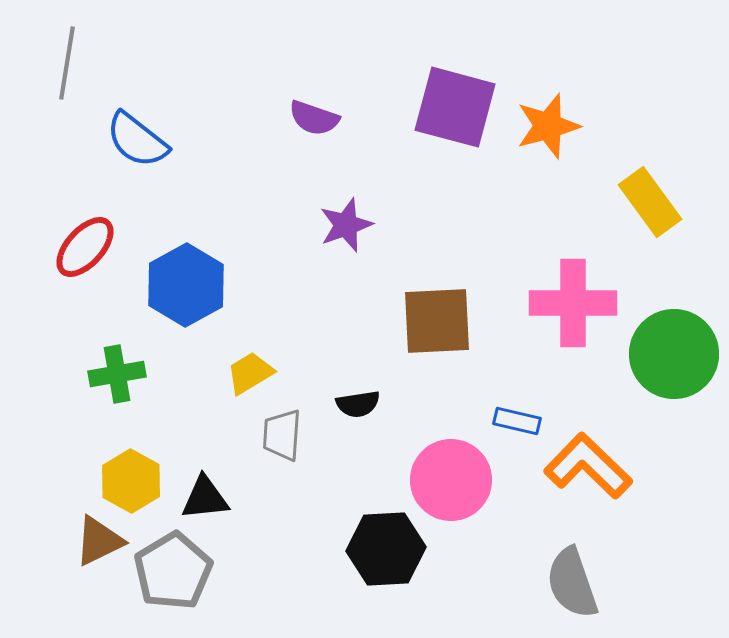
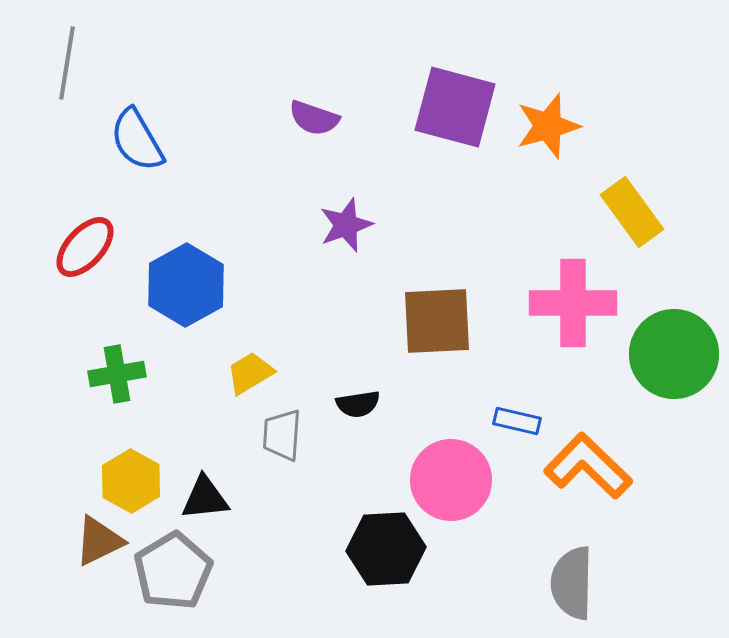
blue semicircle: rotated 22 degrees clockwise
yellow rectangle: moved 18 px left, 10 px down
gray semicircle: rotated 20 degrees clockwise
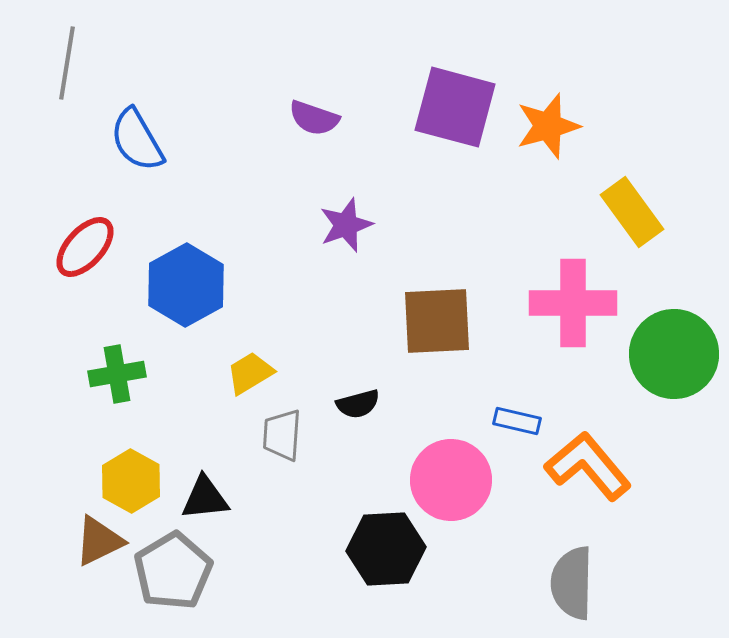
black semicircle: rotated 6 degrees counterclockwise
orange L-shape: rotated 6 degrees clockwise
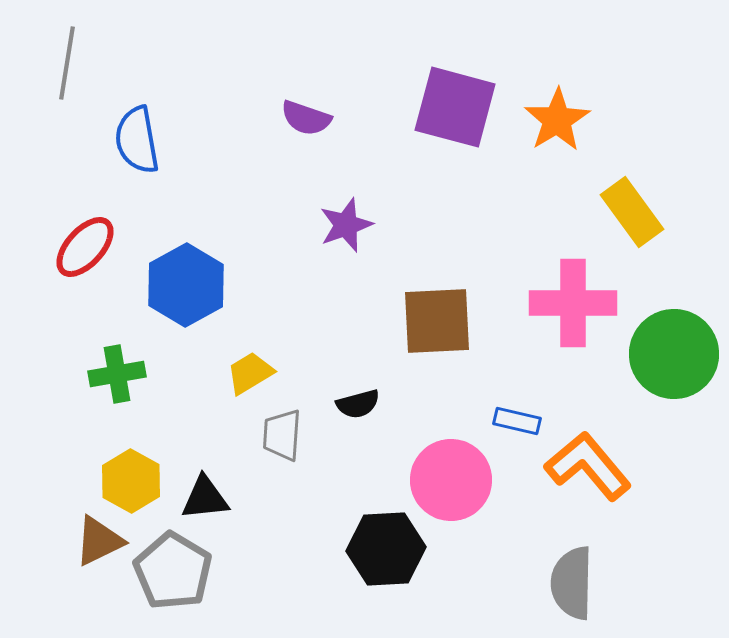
purple semicircle: moved 8 px left
orange star: moved 9 px right, 6 px up; rotated 16 degrees counterclockwise
blue semicircle: rotated 20 degrees clockwise
gray pentagon: rotated 10 degrees counterclockwise
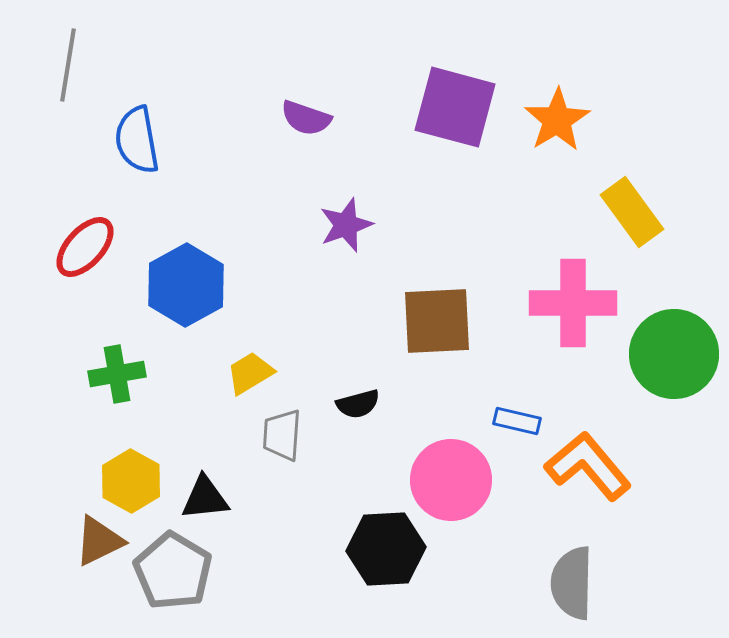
gray line: moved 1 px right, 2 px down
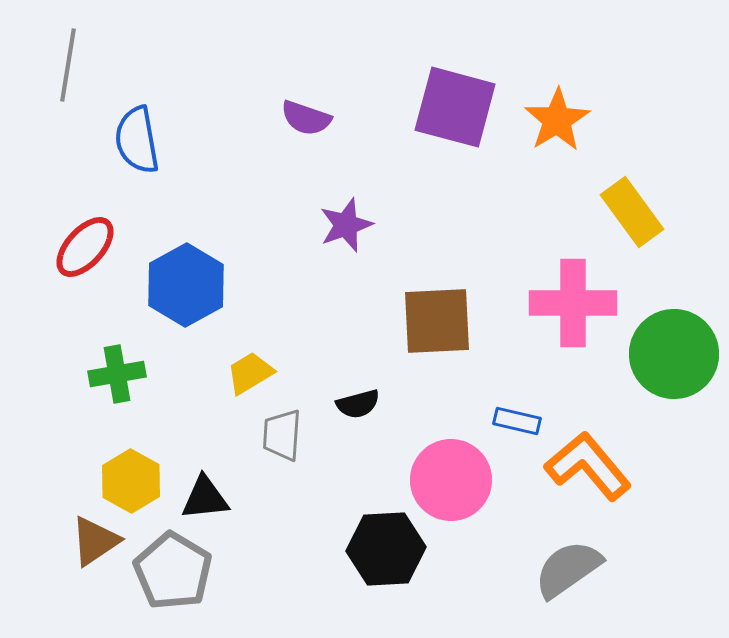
brown triangle: moved 4 px left; rotated 8 degrees counterclockwise
gray semicircle: moved 4 px left, 14 px up; rotated 54 degrees clockwise
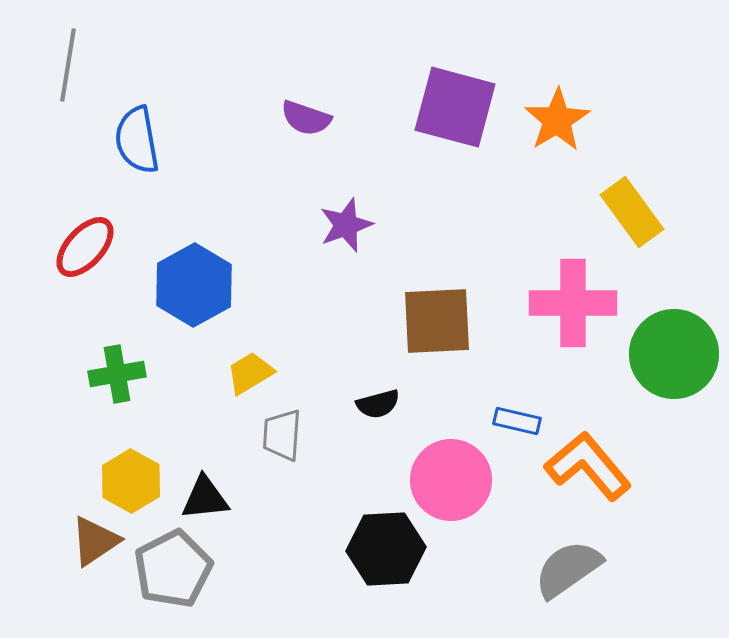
blue hexagon: moved 8 px right
black semicircle: moved 20 px right
gray pentagon: moved 2 px up; rotated 14 degrees clockwise
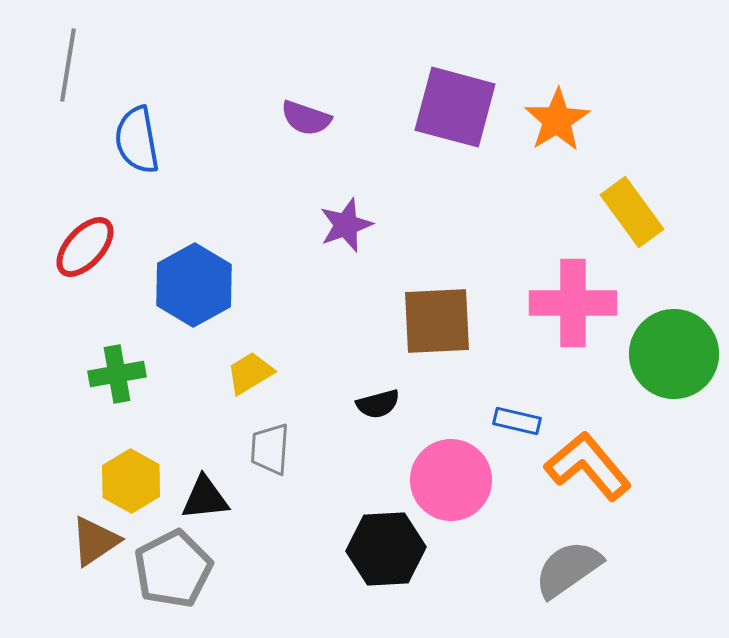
gray trapezoid: moved 12 px left, 14 px down
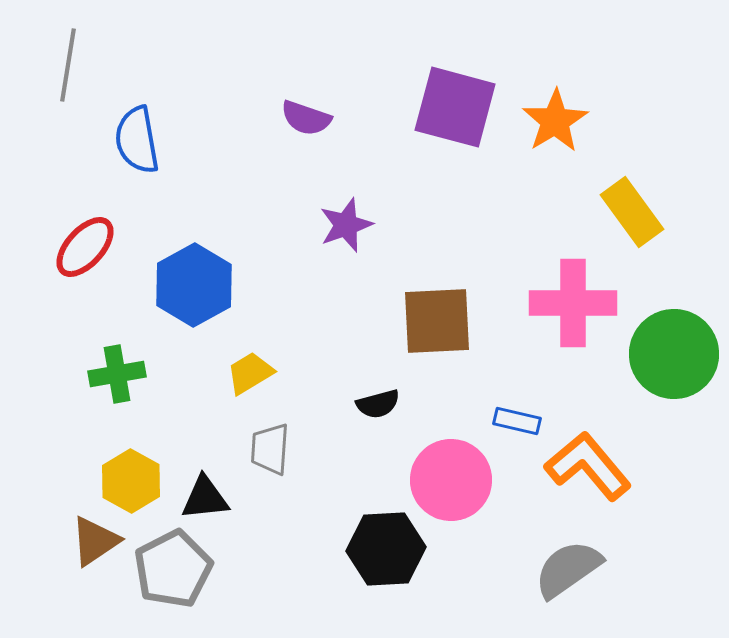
orange star: moved 2 px left, 1 px down
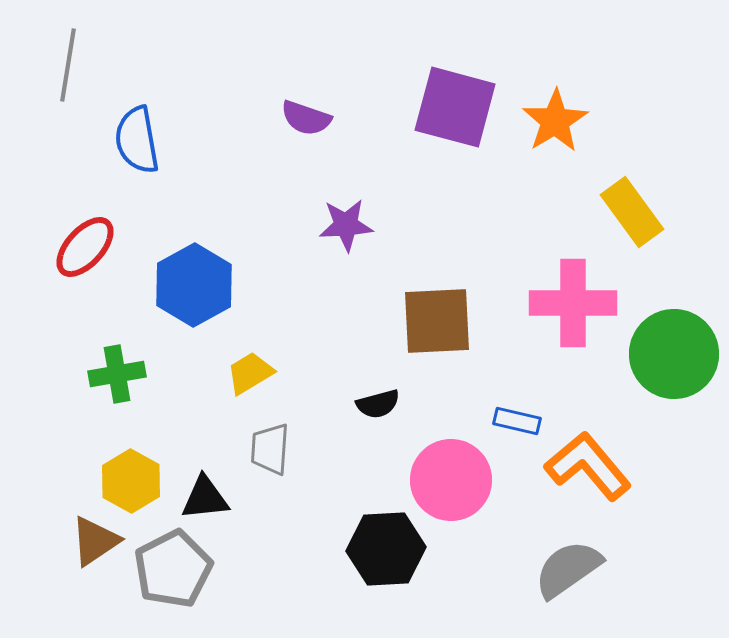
purple star: rotated 16 degrees clockwise
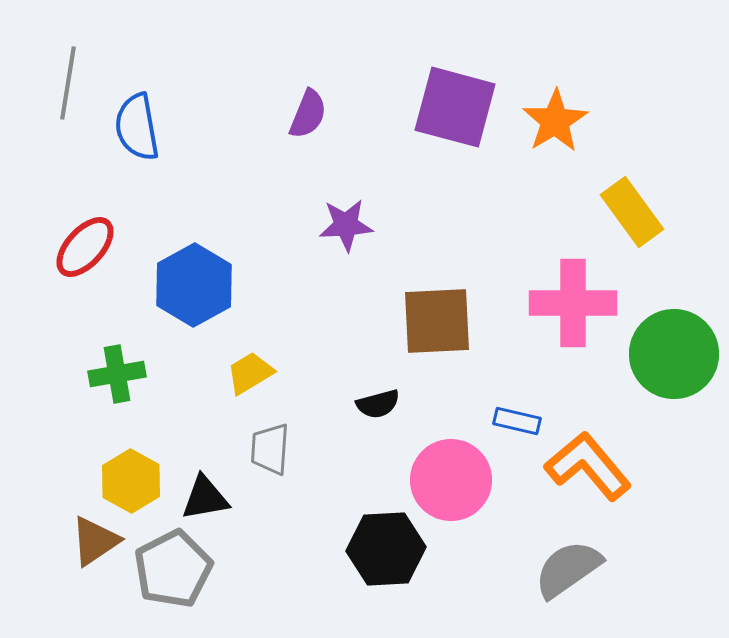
gray line: moved 18 px down
purple semicircle: moved 2 px right, 4 px up; rotated 87 degrees counterclockwise
blue semicircle: moved 13 px up
black triangle: rotated 4 degrees counterclockwise
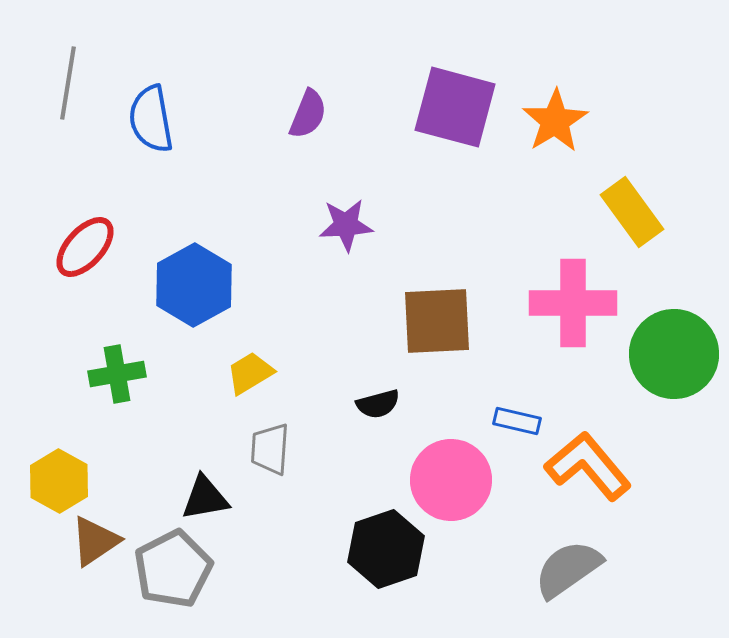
blue semicircle: moved 14 px right, 8 px up
yellow hexagon: moved 72 px left
black hexagon: rotated 16 degrees counterclockwise
